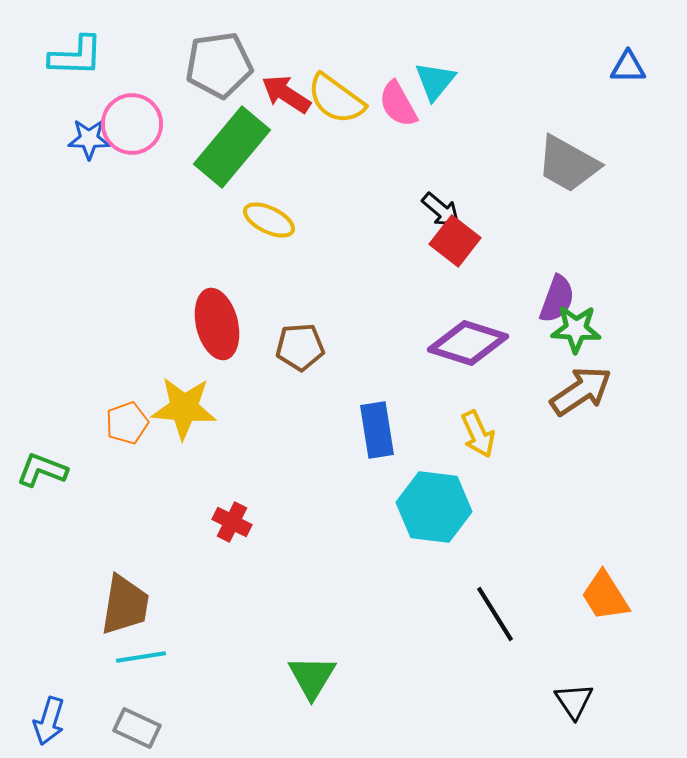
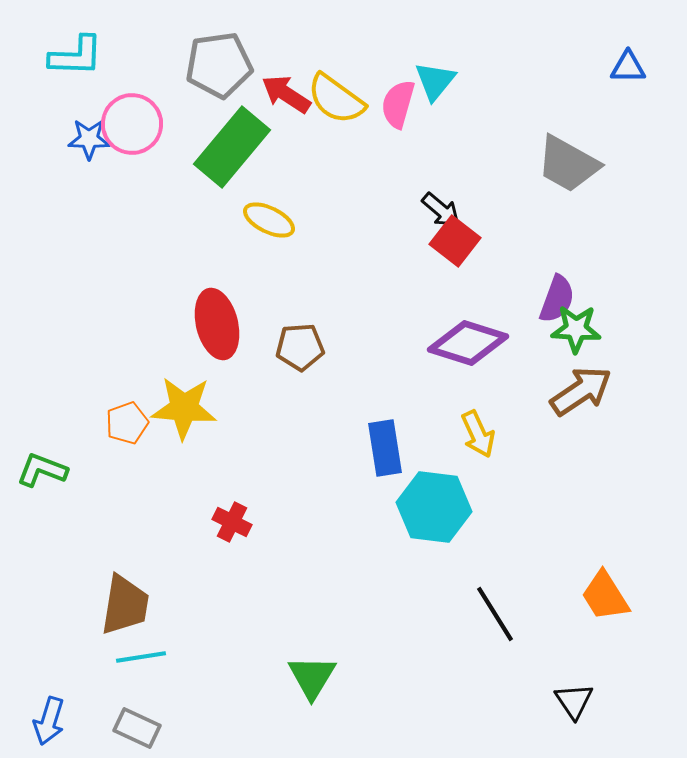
pink semicircle: rotated 45 degrees clockwise
blue rectangle: moved 8 px right, 18 px down
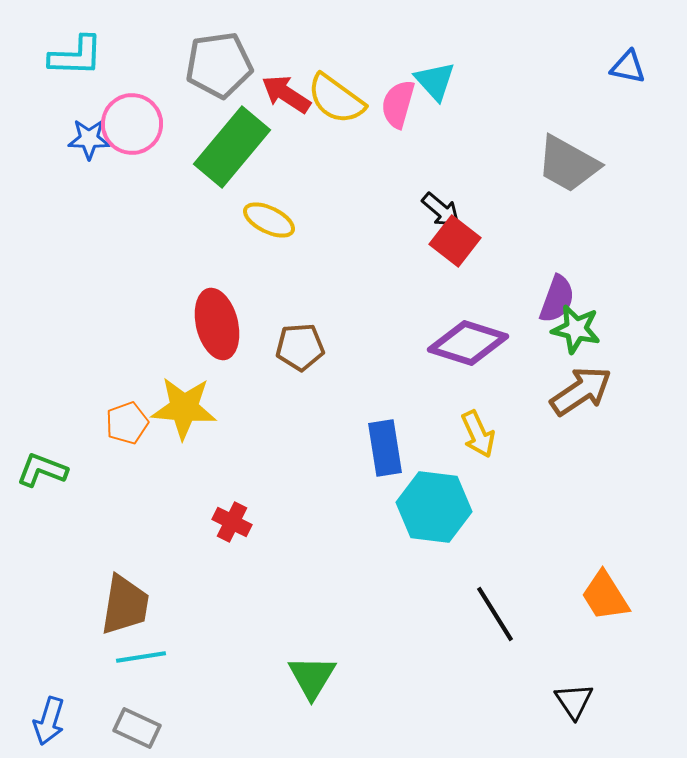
blue triangle: rotated 12 degrees clockwise
cyan triangle: rotated 21 degrees counterclockwise
green star: rotated 9 degrees clockwise
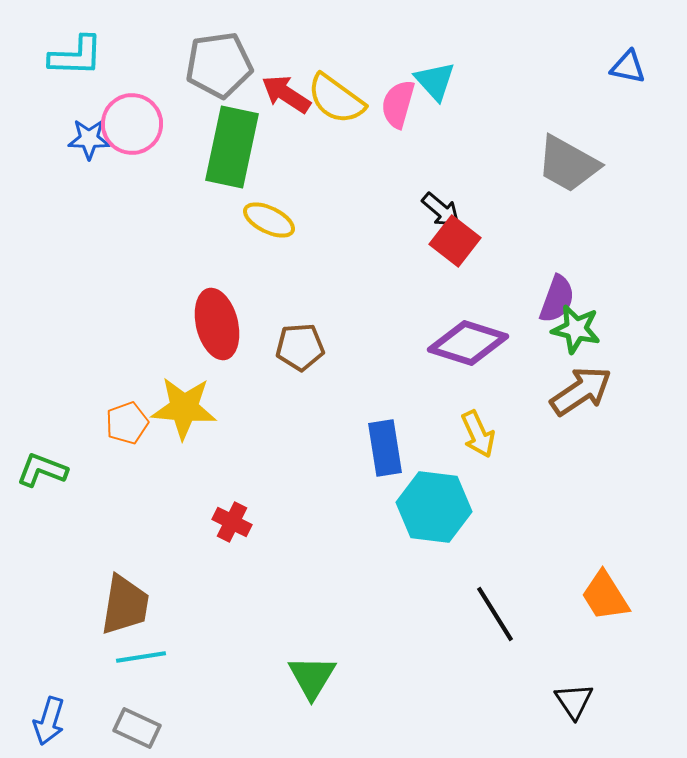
green rectangle: rotated 28 degrees counterclockwise
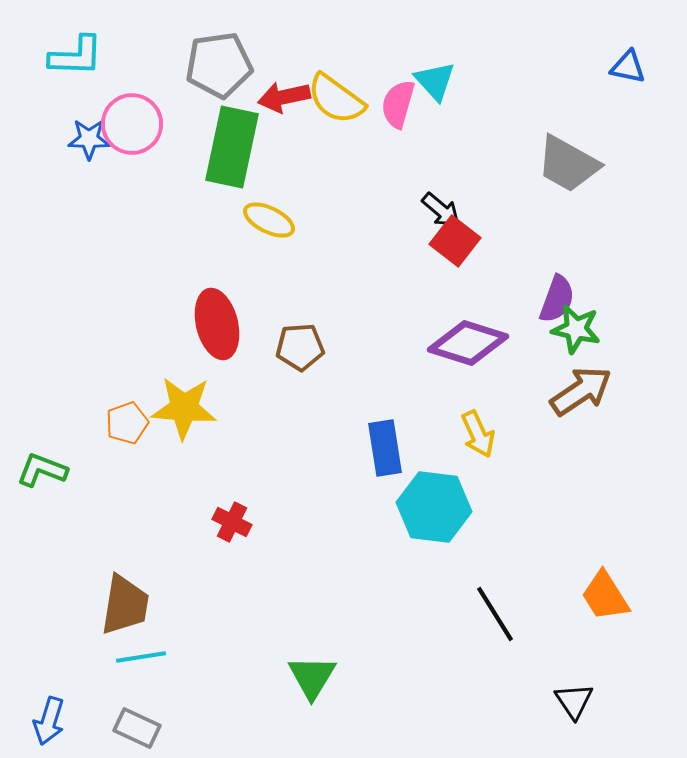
red arrow: moved 2 px left, 3 px down; rotated 45 degrees counterclockwise
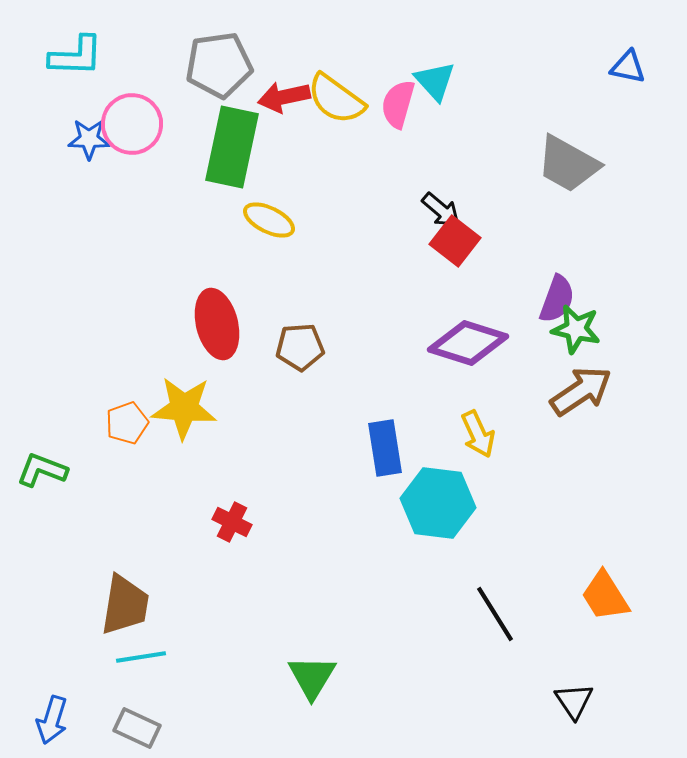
cyan hexagon: moved 4 px right, 4 px up
blue arrow: moved 3 px right, 1 px up
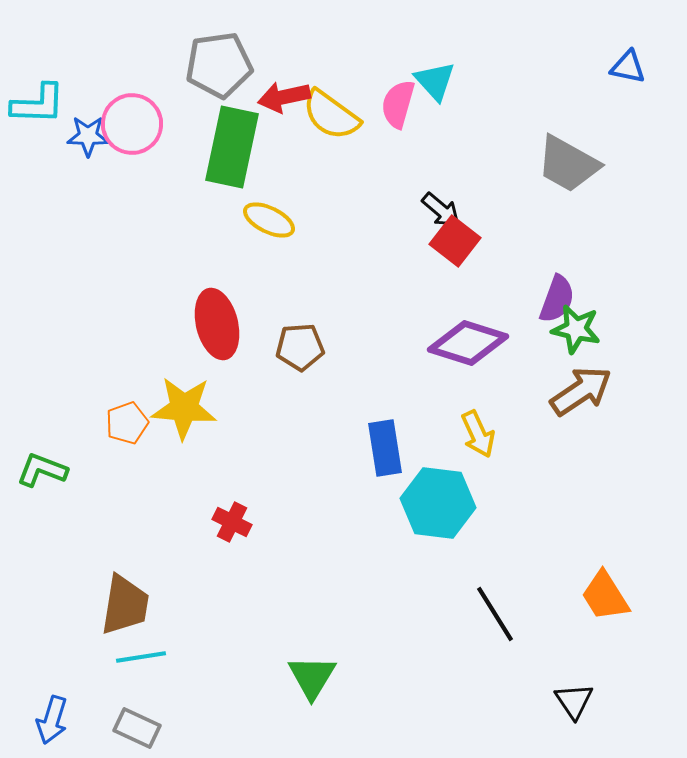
cyan L-shape: moved 38 px left, 48 px down
yellow semicircle: moved 5 px left, 16 px down
blue star: moved 1 px left, 3 px up
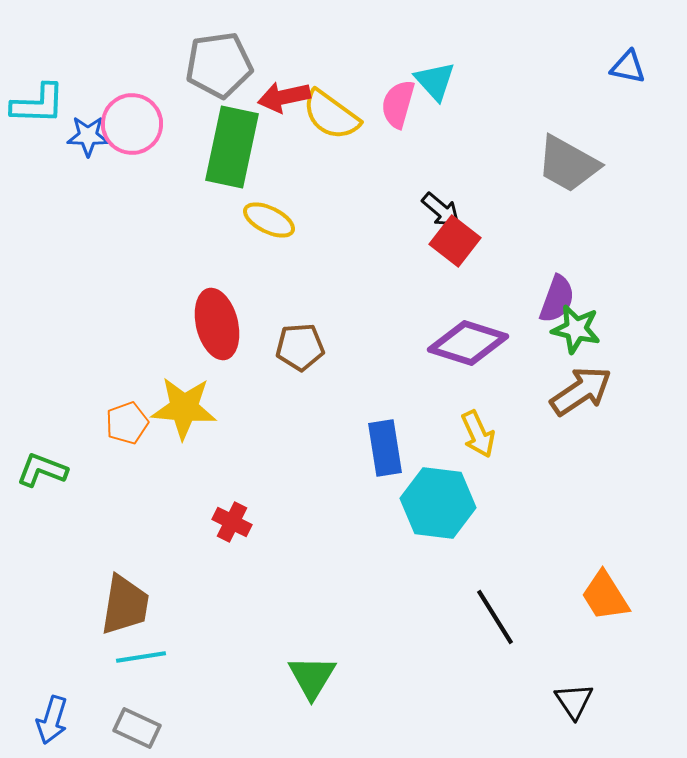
black line: moved 3 px down
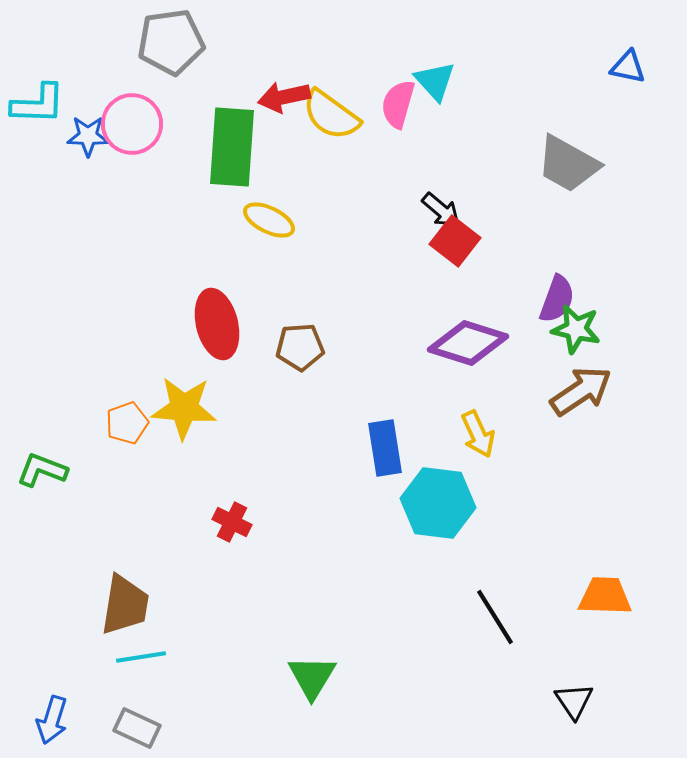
gray pentagon: moved 48 px left, 23 px up
green rectangle: rotated 8 degrees counterclockwise
orange trapezoid: rotated 124 degrees clockwise
